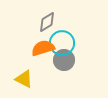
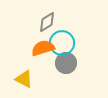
gray circle: moved 2 px right, 3 px down
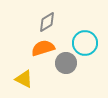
cyan circle: moved 23 px right
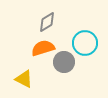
gray circle: moved 2 px left, 1 px up
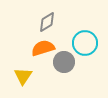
yellow triangle: moved 1 px left, 3 px up; rotated 36 degrees clockwise
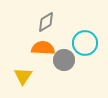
gray diamond: moved 1 px left
orange semicircle: rotated 20 degrees clockwise
gray circle: moved 2 px up
